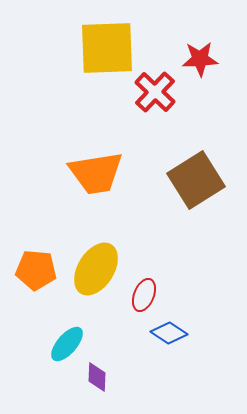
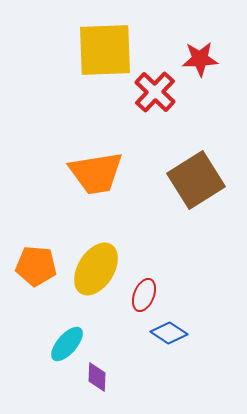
yellow square: moved 2 px left, 2 px down
orange pentagon: moved 4 px up
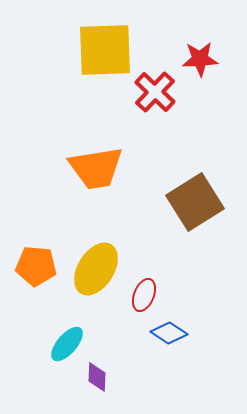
orange trapezoid: moved 5 px up
brown square: moved 1 px left, 22 px down
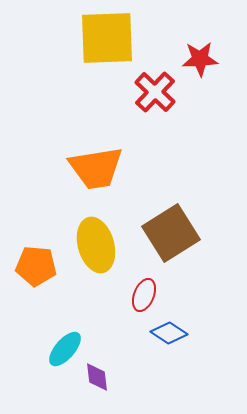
yellow square: moved 2 px right, 12 px up
brown square: moved 24 px left, 31 px down
yellow ellipse: moved 24 px up; rotated 48 degrees counterclockwise
cyan ellipse: moved 2 px left, 5 px down
purple diamond: rotated 8 degrees counterclockwise
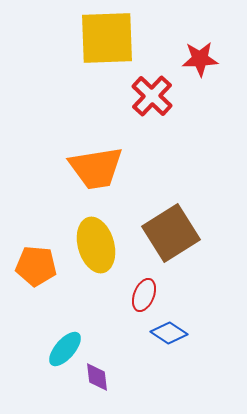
red cross: moved 3 px left, 4 px down
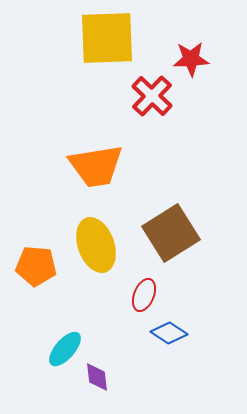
red star: moved 9 px left
orange trapezoid: moved 2 px up
yellow ellipse: rotated 4 degrees counterclockwise
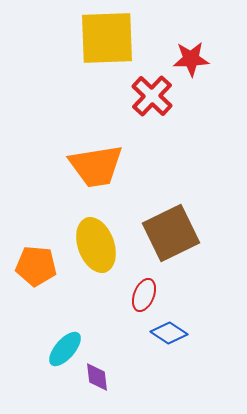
brown square: rotated 6 degrees clockwise
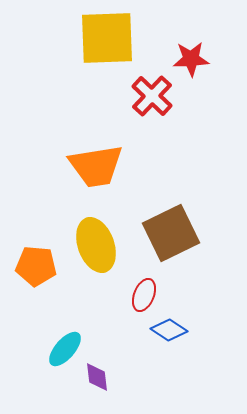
blue diamond: moved 3 px up
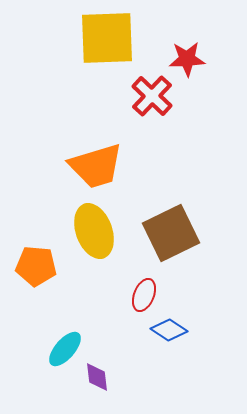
red star: moved 4 px left
orange trapezoid: rotated 8 degrees counterclockwise
yellow ellipse: moved 2 px left, 14 px up
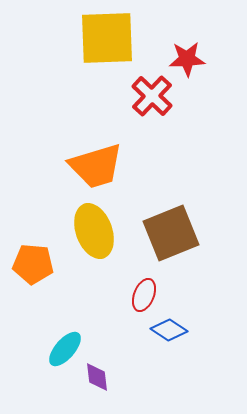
brown square: rotated 4 degrees clockwise
orange pentagon: moved 3 px left, 2 px up
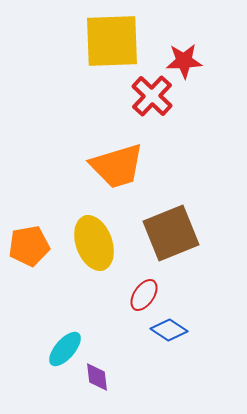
yellow square: moved 5 px right, 3 px down
red star: moved 3 px left, 2 px down
orange trapezoid: moved 21 px right
yellow ellipse: moved 12 px down
orange pentagon: moved 4 px left, 18 px up; rotated 15 degrees counterclockwise
red ellipse: rotated 12 degrees clockwise
